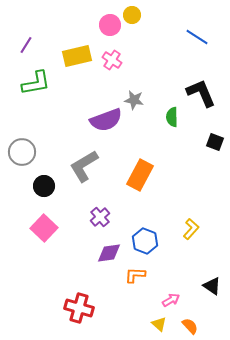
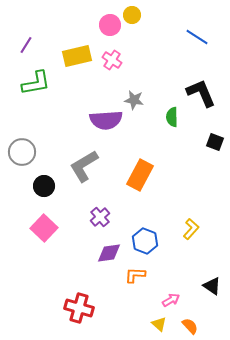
purple semicircle: rotated 16 degrees clockwise
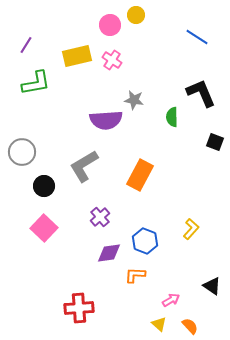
yellow circle: moved 4 px right
red cross: rotated 20 degrees counterclockwise
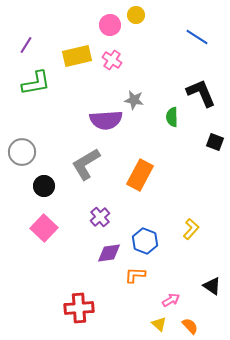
gray L-shape: moved 2 px right, 2 px up
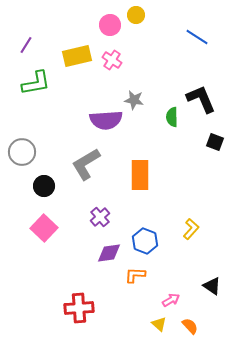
black L-shape: moved 6 px down
orange rectangle: rotated 28 degrees counterclockwise
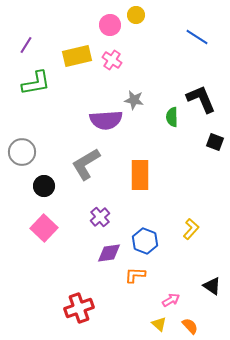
red cross: rotated 16 degrees counterclockwise
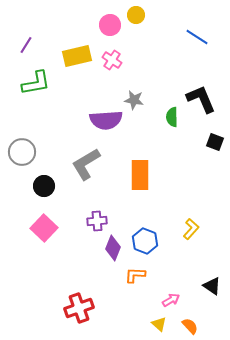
purple cross: moved 3 px left, 4 px down; rotated 36 degrees clockwise
purple diamond: moved 4 px right, 5 px up; rotated 60 degrees counterclockwise
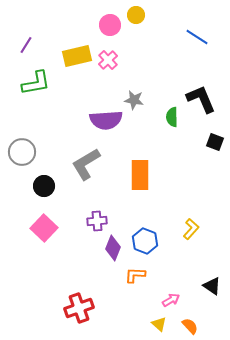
pink cross: moved 4 px left; rotated 12 degrees clockwise
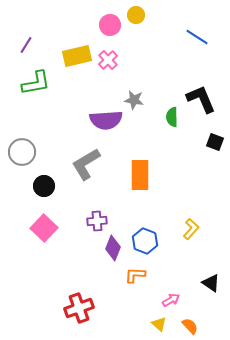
black triangle: moved 1 px left, 3 px up
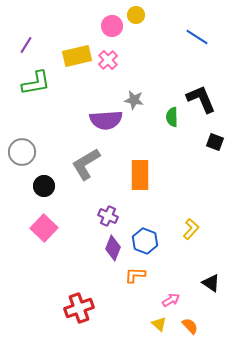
pink circle: moved 2 px right, 1 px down
purple cross: moved 11 px right, 5 px up; rotated 30 degrees clockwise
